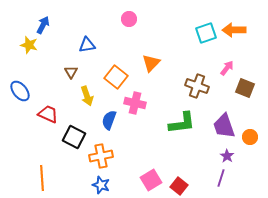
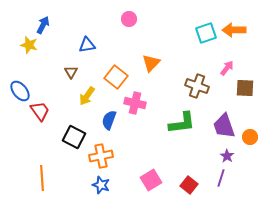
brown square: rotated 18 degrees counterclockwise
yellow arrow: rotated 54 degrees clockwise
red trapezoid: moved 8 px left, 3 px up; rotated 30 degrees clockwise
red square: moved 10 px right, 1 px up
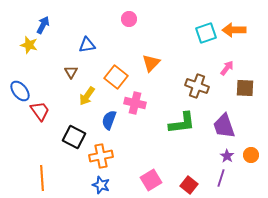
orange circle: moved 1 px right, 18 px down
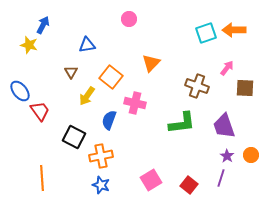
orange square: moved 5 px left
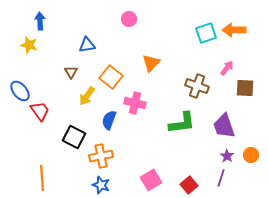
blue arrow: moved 3 px left, 4 px up; rotated 30 degrees counterclockwise
red square: rotated 12 degrees clockwise
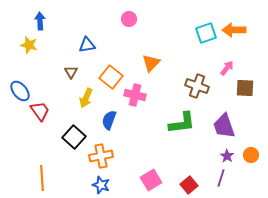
yellow arrow: moved 1 px left, 2 px down; rotated 12 degrees counterclockwise
pink cross: moved 8 px up
black square: rotated 15 degrees clockwise
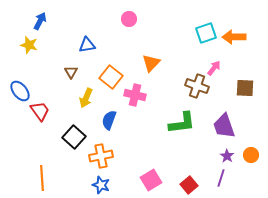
blue arrow: rotated 30 degrees clockwise
orange arrow: moved 7 px down
pink arrow: moved 13 px left
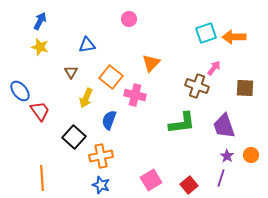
yellow star: moved 11 px right, 2 px down
